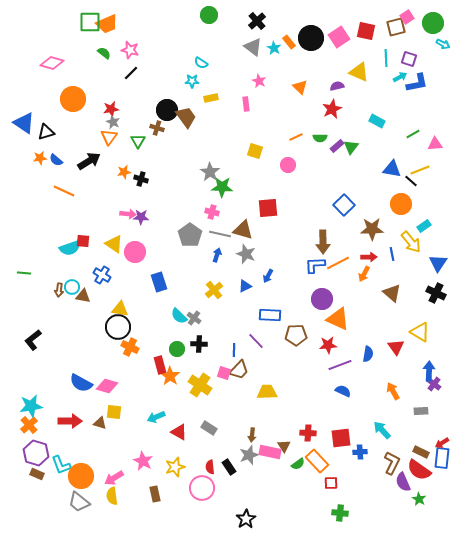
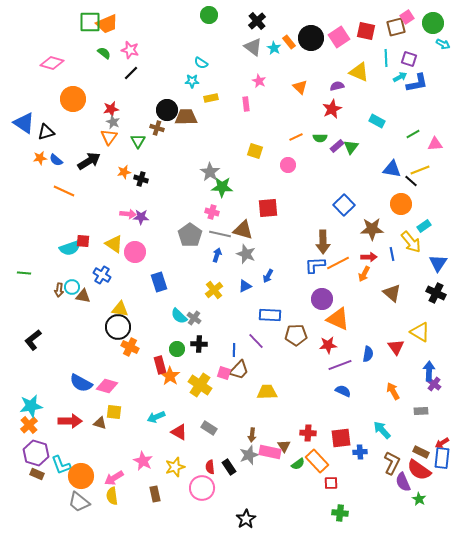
brown trapezoid at (186, 117): rotated 55 degrees counterclockwise
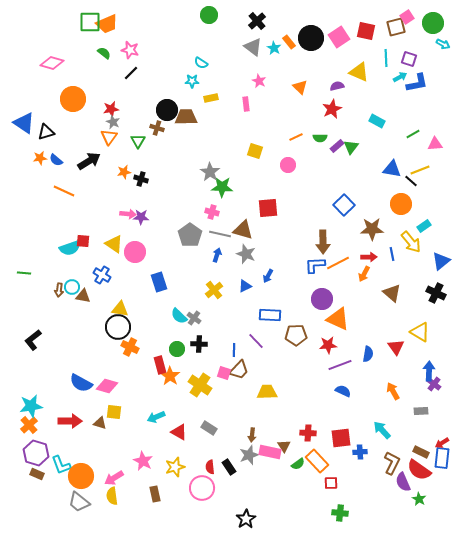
blue triangle at (438, 263): moved 3 px right, 2 px up; rotated 18 degrees clockwise
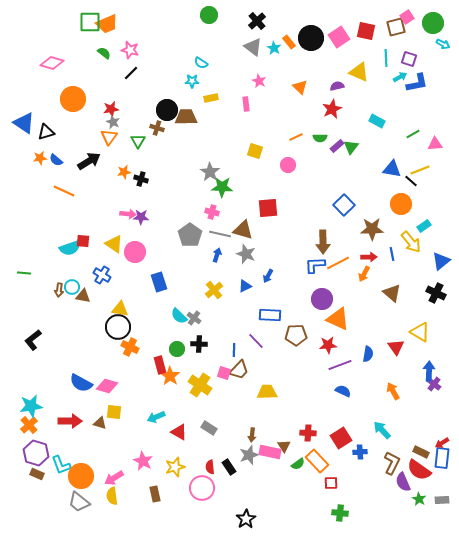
gray rectangle at (421, 411): moved 21 px right, 89 px down
red square at (341, 438): rotated 25 degrees counterclockwise
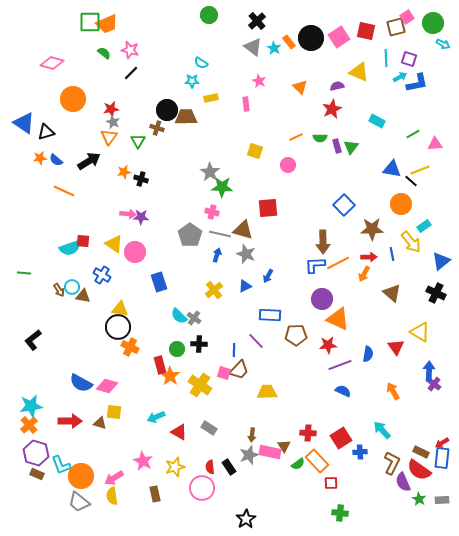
purple rectangle at (337, 146): rotated 64 degrees counterclockwise
brown arrow at (59, 290): rotated 40 degrees counterclockwise
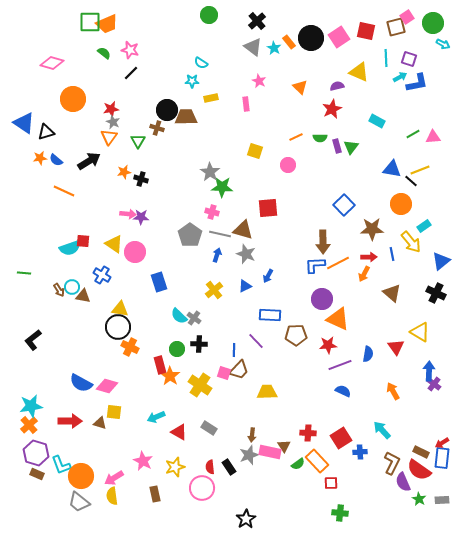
pink triangle at (435, 144): moved 2 px left, 7 px up
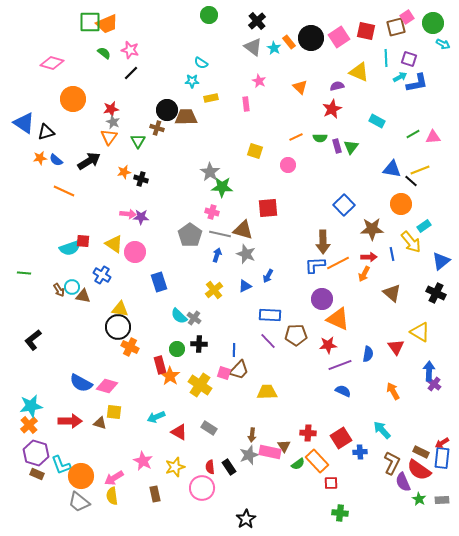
purple line at (256, 341): moved 12 px right
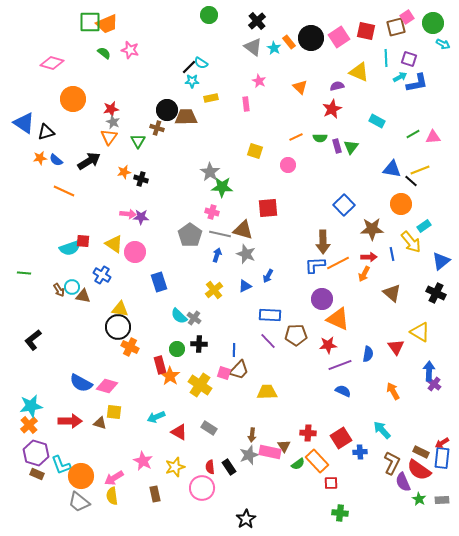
black line at (131, 73): moved 58 px right, 6 px up
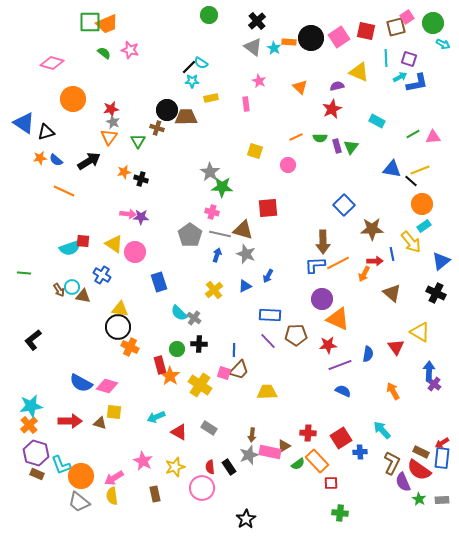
orange rectangle at (289, 42): rotated 48 degrees counterclockwise
orange circle at (401, 204): moved 21 px right
red arrow at (369, 257): moved 6 px right, 4 px down
cyan semicircle at (179, 316): moved 3 px up
brown triangle at (284, 446): rotated 32 degrees clockwise
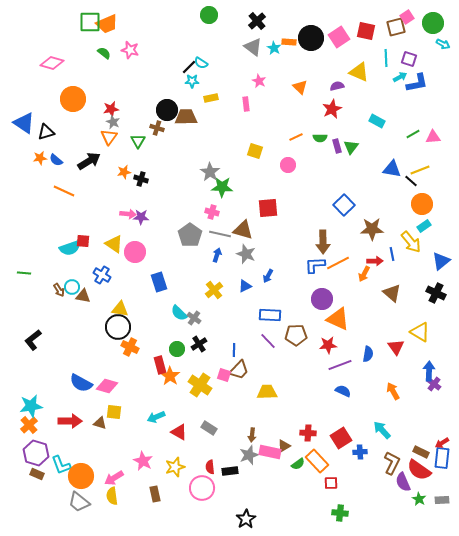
black cross at (199, 344): rotated 35 degrees counterclockwise
pink square at (224, 373): moved 2 px down
black rectangle at (229, 467): moved 1 px right, 4 px down; rotated 63 degrees counterclockwise
